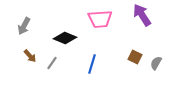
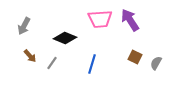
purple arrow: moved 12 px left, 5 px down
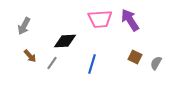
black diamond: moved 3 px down; rotated 25 degrees counterclockwise
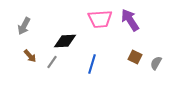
gray line: moved 1 px up
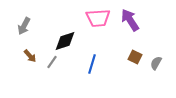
pink trapezoid: moved 2 px left, 1 px up
black diamond: rotated 15 degrees counterclockwise
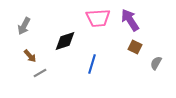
brown square: moved 10 px up
gray line: moved 12 px left, 11 px down; rotated 24 degrees clockwise
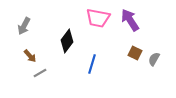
pink trapezoid: rotated 15 degrees clockwise
black diamond: moved 2 px right; rotated 35 degrees counterclockwise
brown square: moved 6 px down
gray semicircle: moved 2 px left, 4 px up
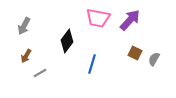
purple arrow: rotated 75 degrees clockwise
brown arrow: moved 4 px left; rotated 72 degrees clockwise
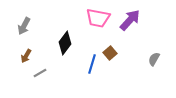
black diamond: moved 2 px left, 2 px down
brown square: moved 25 px left; rotated 24 degrees clockwise
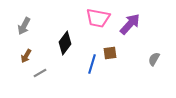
purple arrow: moved 4 px down
brown square: rotated 32 degrees clockwise
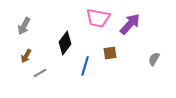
blue line: moved 7 px left, 2 px down
